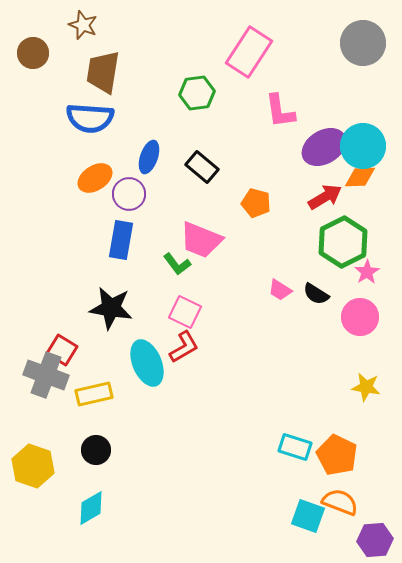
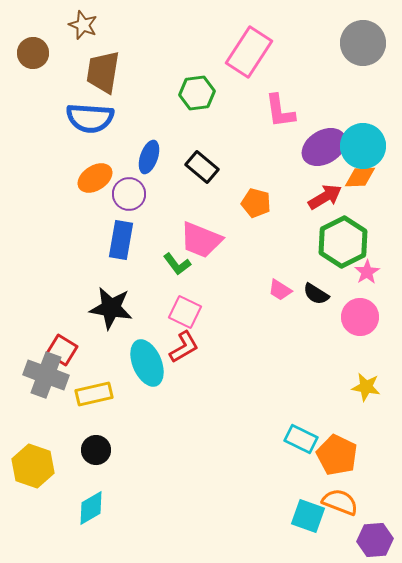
cyan rectangle at (295, 447): moved 6 px right, 8 px up; rotated 8 degrees clockwise
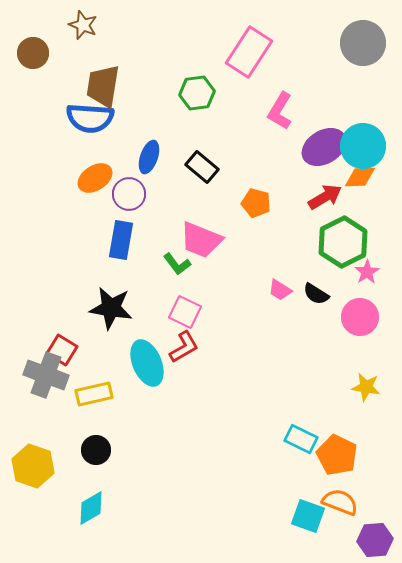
brown trapezoid at (103, 72): moved 14 px down
pink L-shape at (280, 111): rotated 39 degrees clockwise
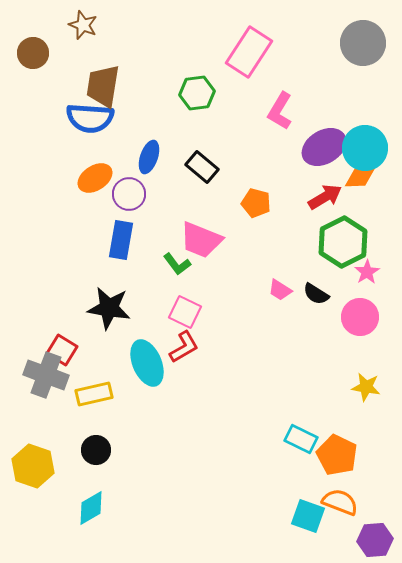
cyan circle at (363, 146): moved 2 px right, 2 px down
black star at (111, 308): moved 2 px left
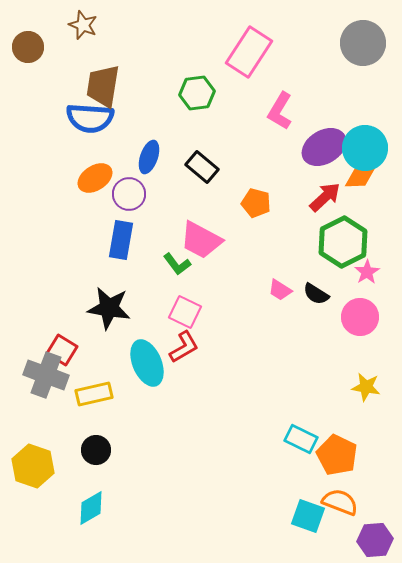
brown circle at (33, 53): moved 5 px left, 6 px up
red arrow at (325, 197): rotated 12 degrees counterclockwise
pink trapezoid at (201, 240): rotated 6 degrees clockwise
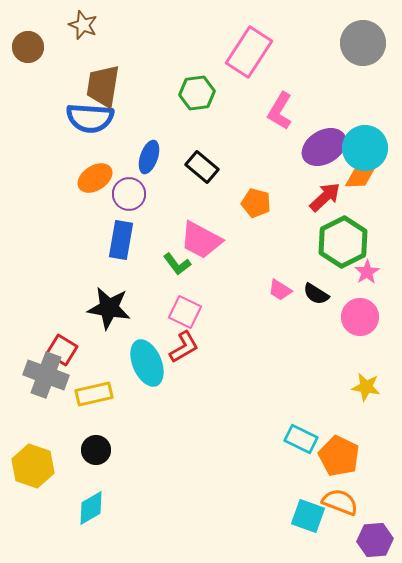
orange pentagon at (337, 455): moved 2 px right, 1 px down
